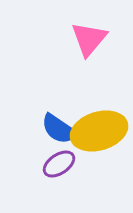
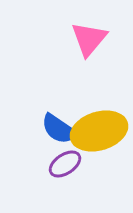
purple ellipse: moved 6 px right
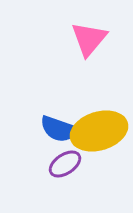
blue semicircle: rotated 15 degrees counterclockwise
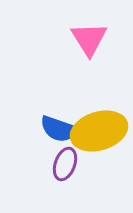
pink triangle: rotated 12 degrees counterclockwise
purple ellipse: rotated 36 degrees counterclockwise
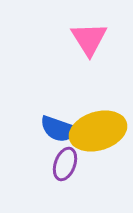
yellow ellipse: moved 1 px left
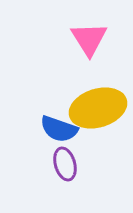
yellow ellipse: moved 23 px up
purple ellipse: rotated 36 degrees counterclockwise
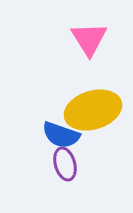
yellow ellipse: moved 5 px left, 2 px down
blue semicircle: moved 2 px right, 6 px down
